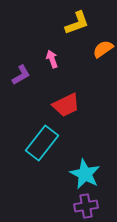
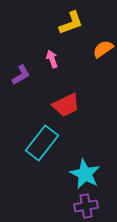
yellow L-shape: moved 6 px left
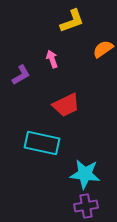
yellow L-shape: moved 1 px right, 2 px up
cyan rectangle: rotated 64 degrees clockwise
cyan star: rotated 20 degrees counterclockwise
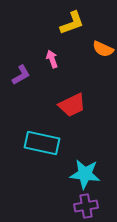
yellow L-shape: moved 2 px down
orange semicircle: rotated 120 degrees counterclockwise
red trapezoid: moved 6 px right
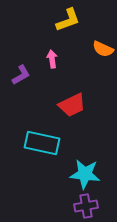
yellow L-shape: moved 4 px left, 3 px up
pink arrow: rotated 12 degrees clockwise
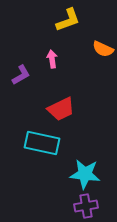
red trapezoid: moved 11 px left, 4 px down
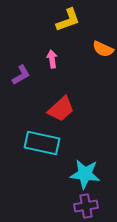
red trapezoid: rotated 16 degrees counterclockwise
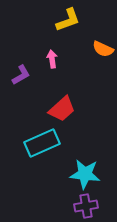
red trapezoid: moved 1 px right
cyan rectangle: rotated 36 degrees counterclockwise
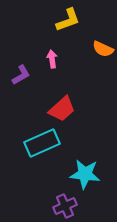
purple cross: moved 21 px left; rotated 15 degrees counterclockwise
